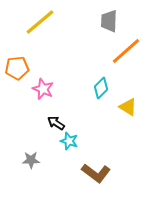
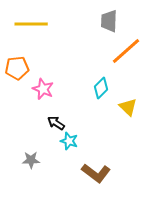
yellow line: moved 9 px left, 2 px down; rotated 40 degrees clockwise
yellow triangle: rotated 12 degrees clockwise
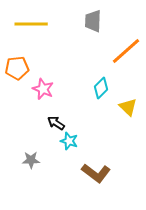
gray trapezoid: moved 16 px left
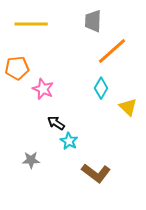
orange line: moved 14 px left
cyan diamond: rotated 15 degrees counterclockwise
cyan star: rotated 12 degrees clockwise
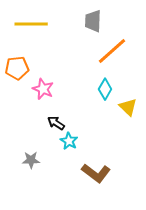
cyan diamond: moved 4 px right, 1 px down
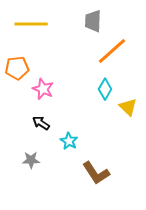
black arrow: moved 15 px left
brown L-shape: rotated 20 degrees clockwise
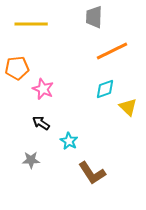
gray trapezoid: moved 1 px right, 4 px up
orange line: rotated 16 degrees clockwise
cyan diamond: rotated 40 degrees clockwise
brown L-shape: moved 4 px left
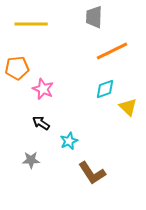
cyan star: rotated 18 degrees clockwise
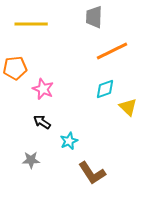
orange pentagon: moved 2 px left
black arrow: moved 1 px right, 1 px up
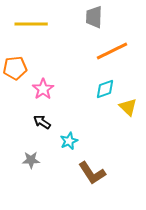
pink star: rotated 15 degrees clockwise
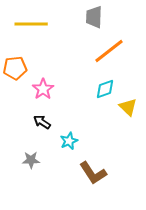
orange line: moved 3 px left; rotated 12 degrees counterclockwise
brown L-shape: moved 1 px right
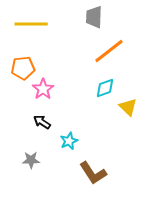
orange pentagon: moved 8 px right
cyan diamond: moved 1 px up
